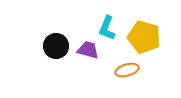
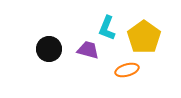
yellow pentagon: rotated 20 degrees clockwise
black circle: moved 7 px left, 3 px down
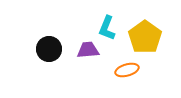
yellow pentagon: moved 1 px right
purple trapezoid: rotated 20 degrees counterclockwise
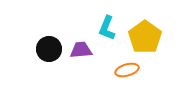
purple trapezoid: moved 7 px left
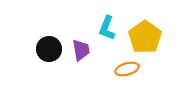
purple trapezoid: rotated 85 degrees clockwise
orange ellipse: moved 1 px up
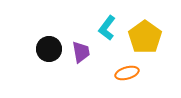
cyan L-shape: rotated 15 degrees clockwise
purple trapezoid: moved 2 px down
orange ellipse: moved 4 px down
